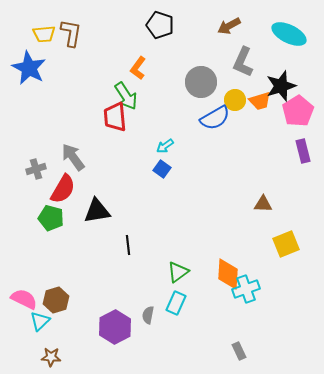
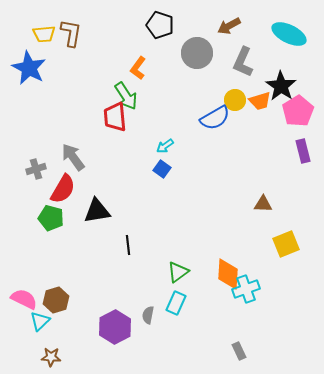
gray circle: moved 4 px left, 29 px up
black star: rotated 20 degrees counterclockwise
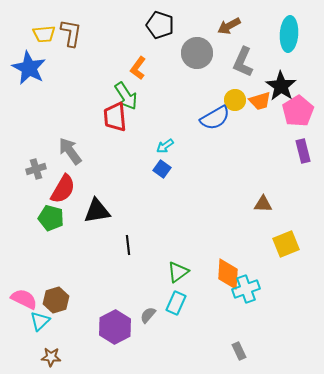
cyan ellipse: rotated 68 degrees clockwise
gray arrow: moved 3 px left, 6 px up
gray semicircle: rotated 30 degrees clockwise
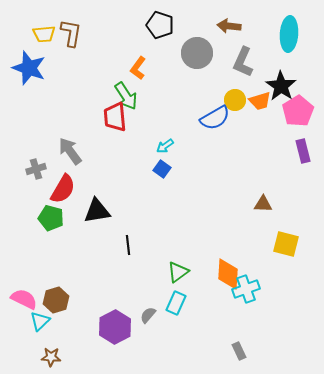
brown arrow: rotated 35 degrees clockwise
blue star: rotated 8 degrees counterclockwise
yellow square: rotated 36 degrees clockwise
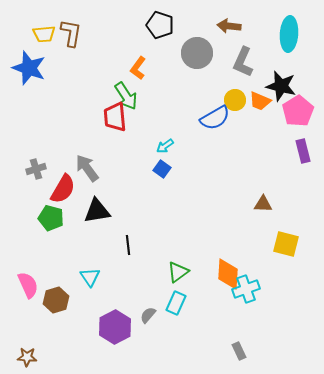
black star: rotated 20 degrees counterclockwise
orange trapezoid: rotated 40 degrees clockwise
gray arrow: moved 17 px right, 17 px down
pink semicircle: moved 4 px right, 14 px up; rotated 40 degrees clockwise
cyan triangle: moved 50 px right, 44 px up; rotated 20 degrees counterclockwise
brown star: moved 24 px left
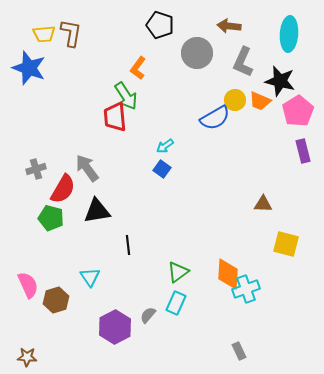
black star: moved 1 px left, 5 px up
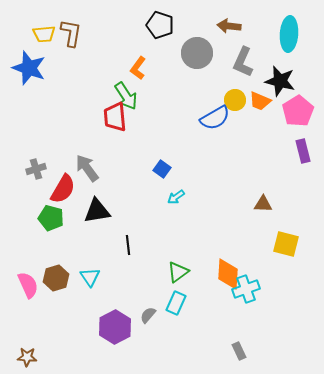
cyan arrow: moved 11 px right, 51 px down
brown hexagon: moved 22 px up
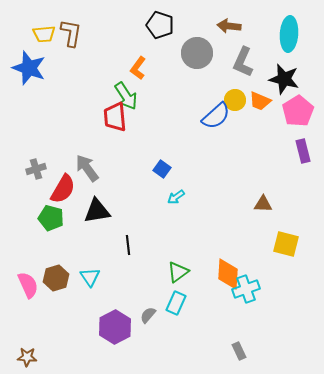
black star: moved 4 px right, 2 px up
blue semicircle: moved 1 px right, 2 px up; rotated 12 degrees counterclockwise
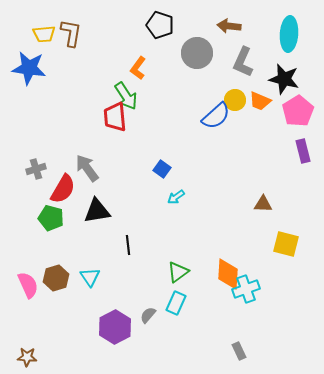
blue star: rotated 12 degrees counterclockwise
